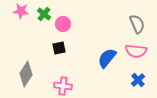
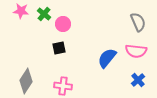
gray semicircle: moved 1 px right, 2 px up
gray diamond: moved 7 px down
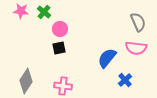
green cross: moved 2 px up
pink circle: moved 3 px left, 5 px down
pink semicircle: moved 3 px up
blue cross: moved 13 px left
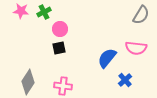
green cross: rotated 24 degrees clockwise
gray semicircle: moved 3 px right, 7 px up; rotated 54 degrees clockwise
gray diamond: moved 2 px right, 1 px down
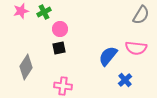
pink star: rotated 21 degrees counterclockwise
blue semicircle: moved 1 px right, 2 px up
gray diamond: moved 2 px left, 15 px up
